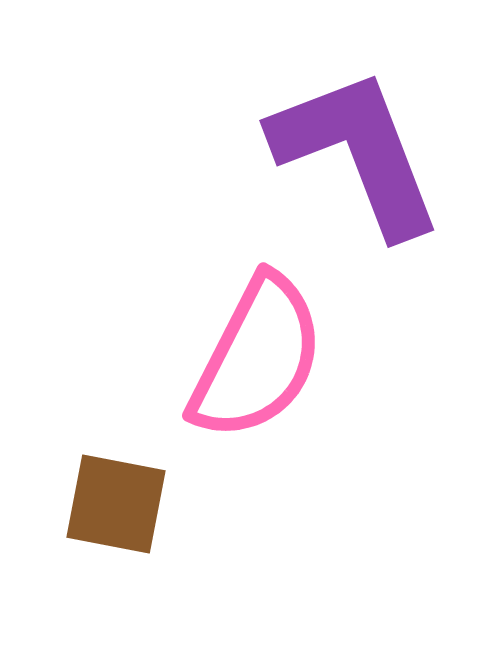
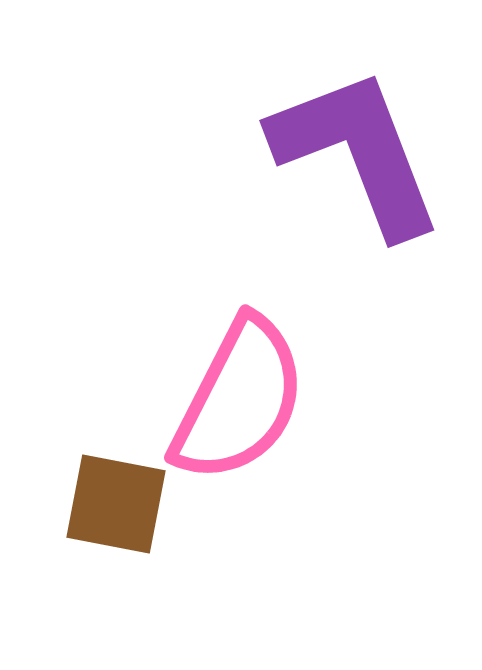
pink semicircle: moved 18 px left, 42 px down
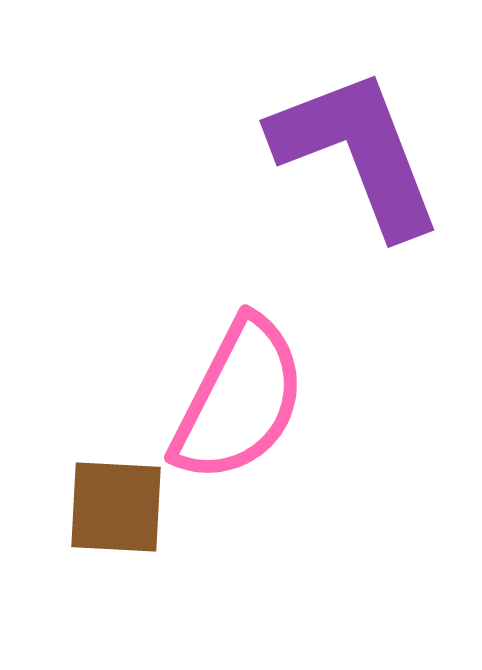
brown square: moved 3 px down; rotated 8 degrees counterclockwise
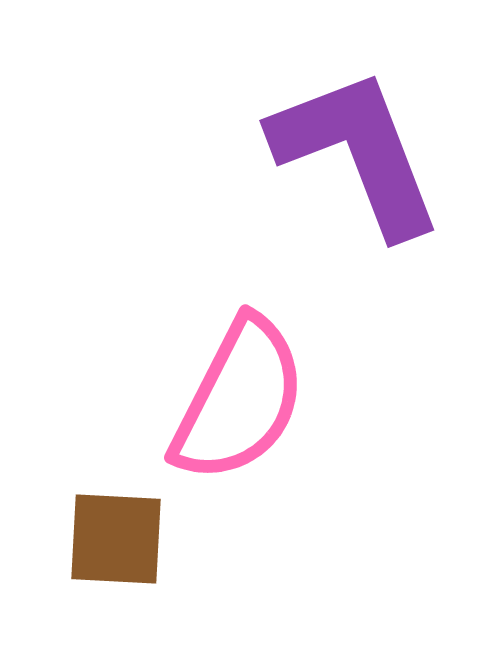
brown square: moved 32 px down
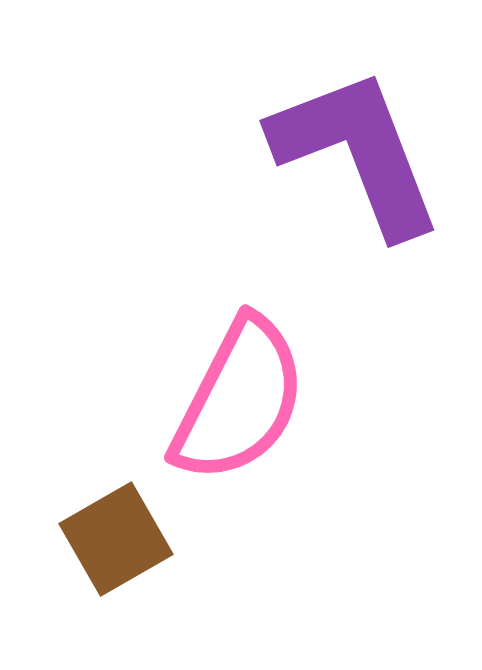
brown square: rotated 33 degrees counterclockwise
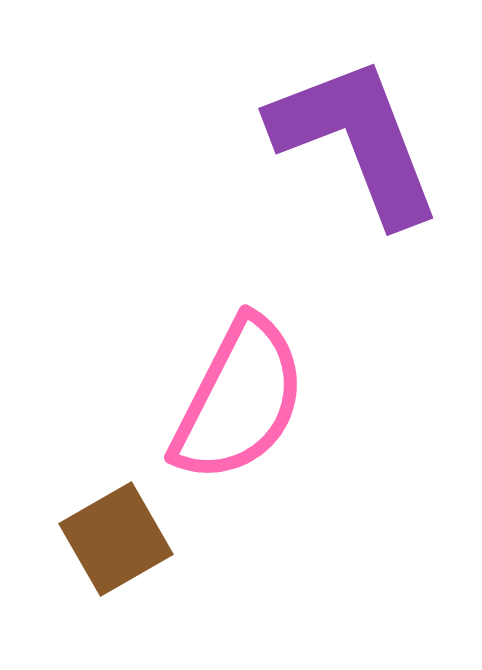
purple L-shape: moved 1 px left, 12 px up
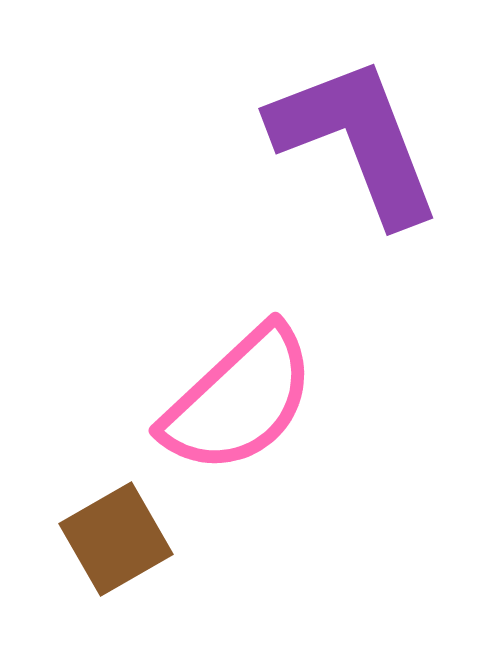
pink semicircle: rotated 20 degrees clockwise
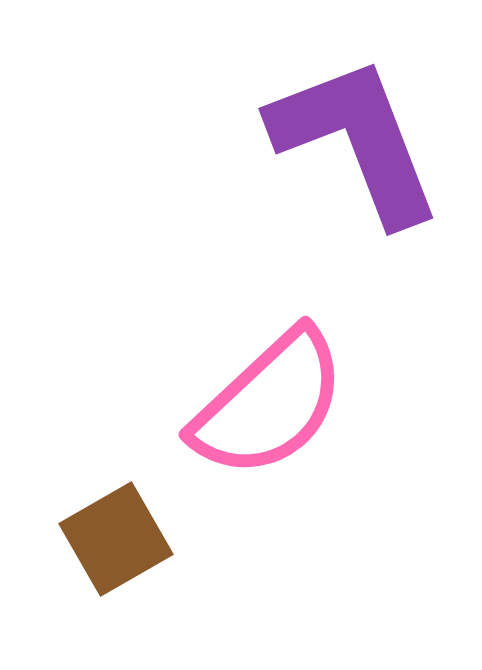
pink semicircle: moved 30 px right, 4 px down
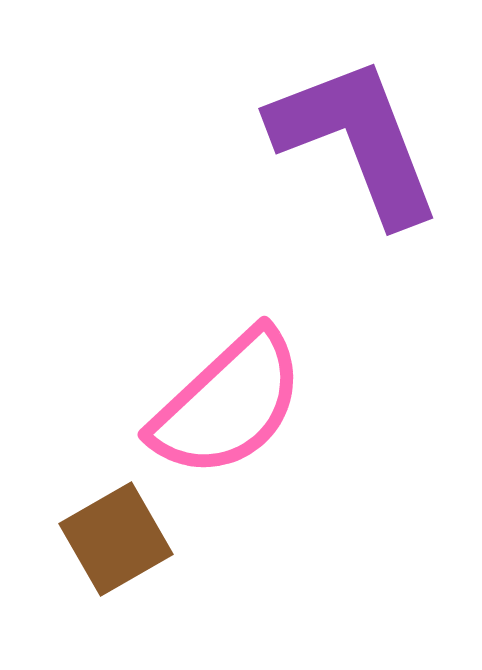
pink semicircle: moved 41 px left
